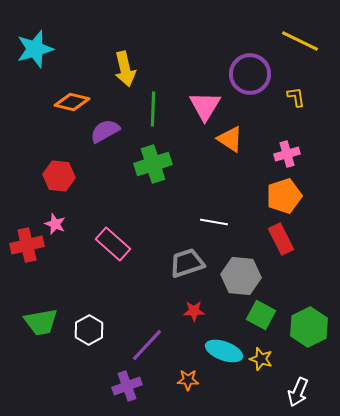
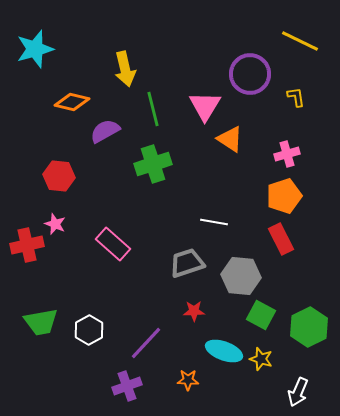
green line: rotated 16 degrees counterclockwise
purple line: moved 1 px left, 2 px up
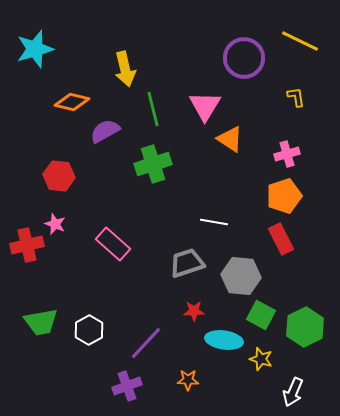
purple circle: moved 6 px left, 16 px up
green hexagon: moved 4 px left
cyan ellipse: moved 11 px up; rotated 12 degrees counterclockwise
white arrow: moved 5 px left
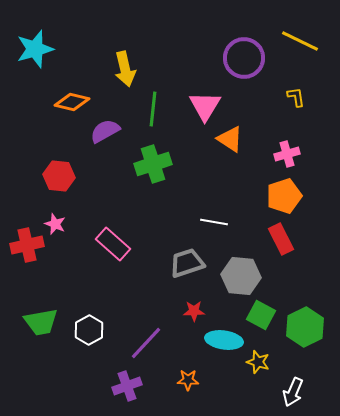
green line: rotated 20 degrees clockwise
yellow star: moved 3 px left, 3 px down
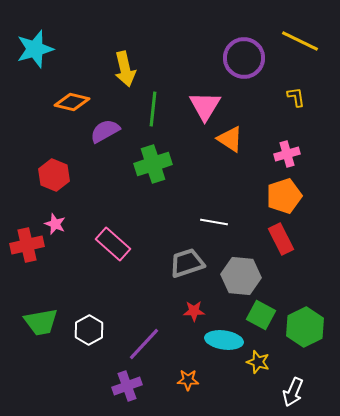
red hexagon: moved 5 px left, 1 px up; rotated 16 degrees clockwise
purple line: moved 2 px left, 1 px down
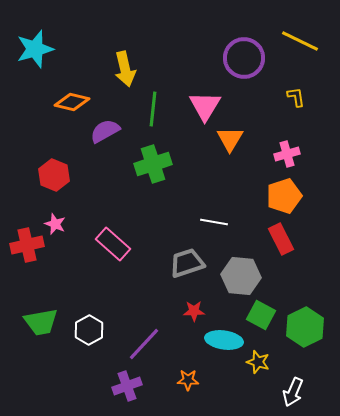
orange triangle: rotated 28 degrees clockwise
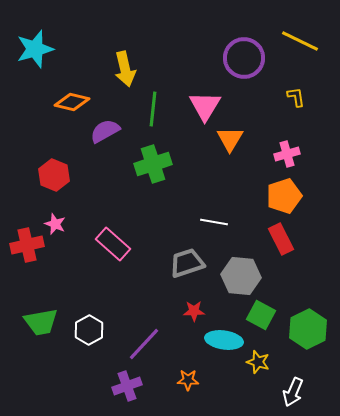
green hexagon: moved 3 px right, 2 px down
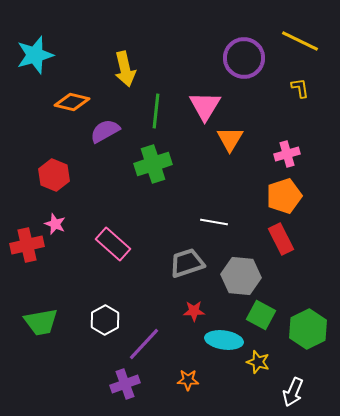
cyan star: moved 6 px down
yellow L-shape: moved 4 px right, 9 px up
green line: moved 3 px right, 2 px down
white hexagon: moved 16 px right, 10 px up
purple cross: moved 2 px left, 2 px up
